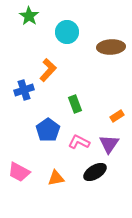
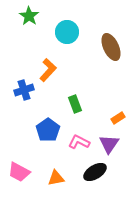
brown ellipse: rotated 68 degrees clockwise
orange rectangle: moved 1 px right, 2 px down
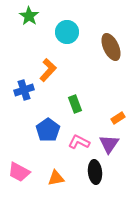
black ellipse: rotated 65 degrees counterclockwise
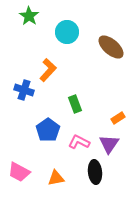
brown ellipse: rotated 24 degrees counterclockwise
blue cross: rotated 36 degrees clockwise
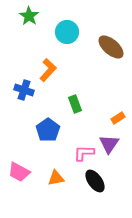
pink L-shape: moved 5 px right, 11 px down; rotated 25 degrees counterclockwise
black ellipse: moved 9 px down; rotated 30 degrees counterclockwise
